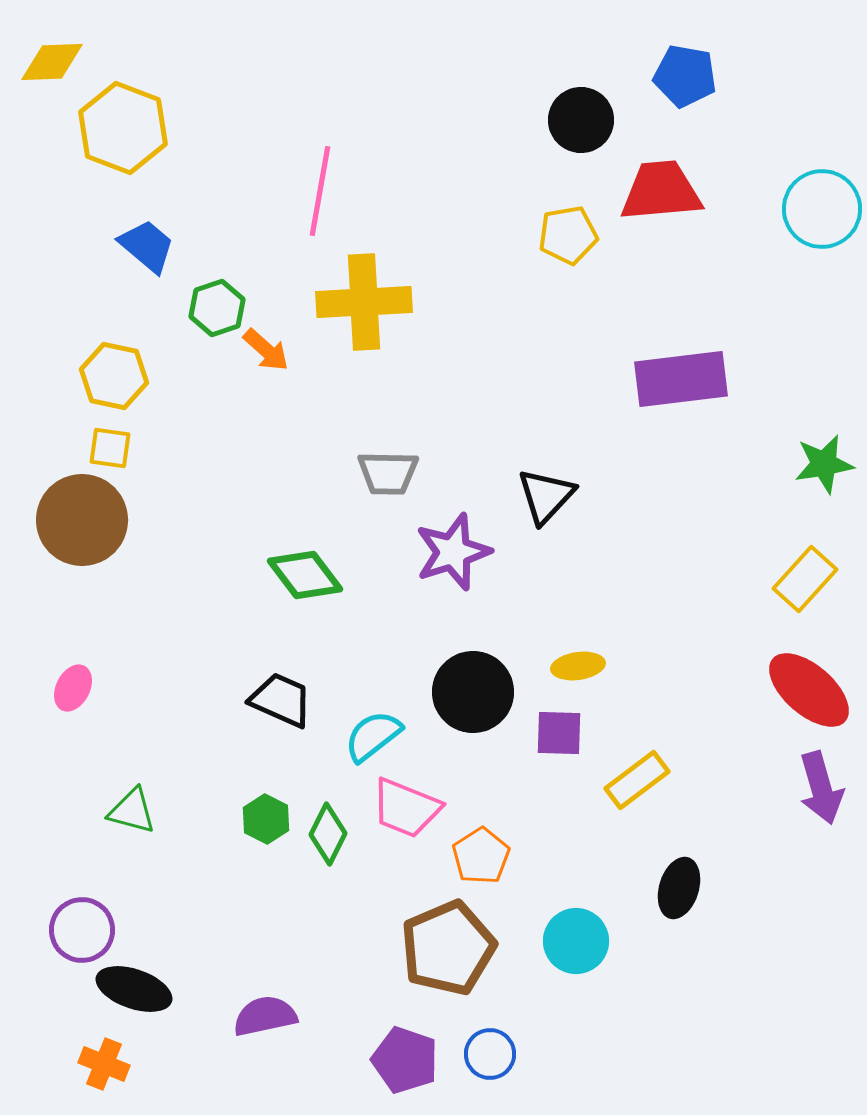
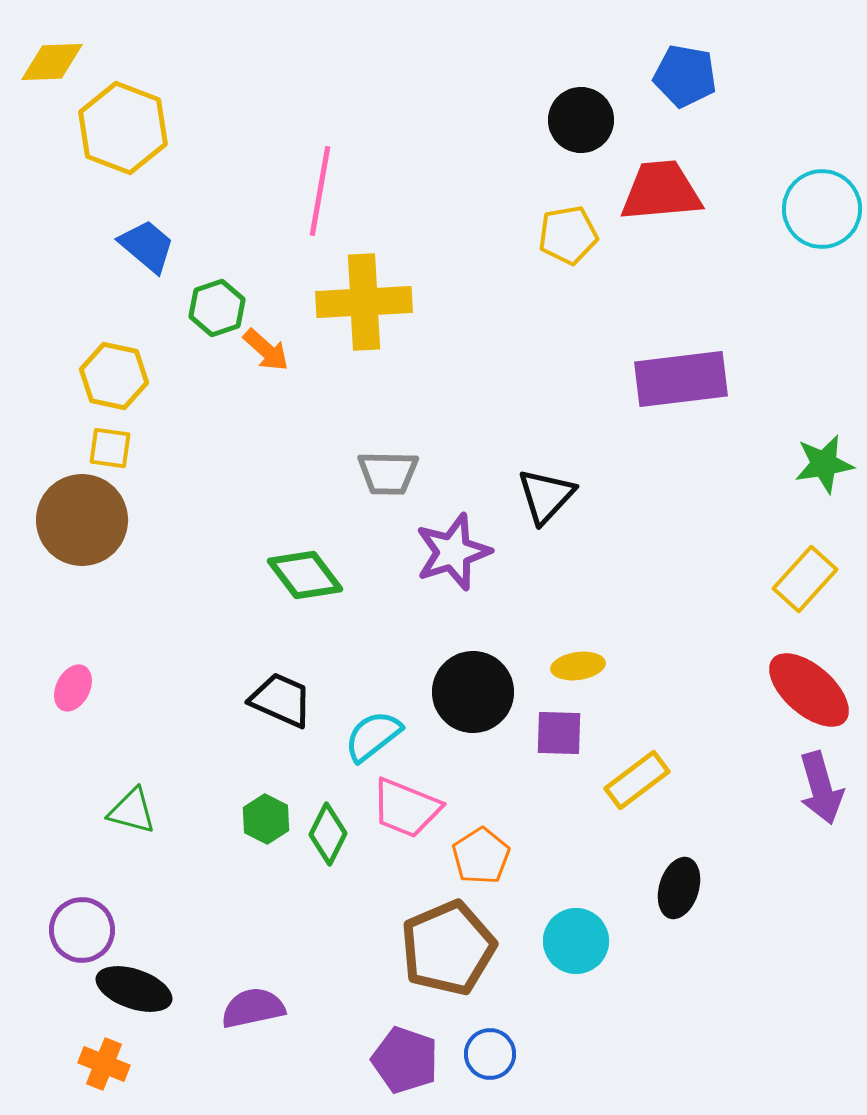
purple semicircle at (265, 1016): moved 12 px left, 8 px up
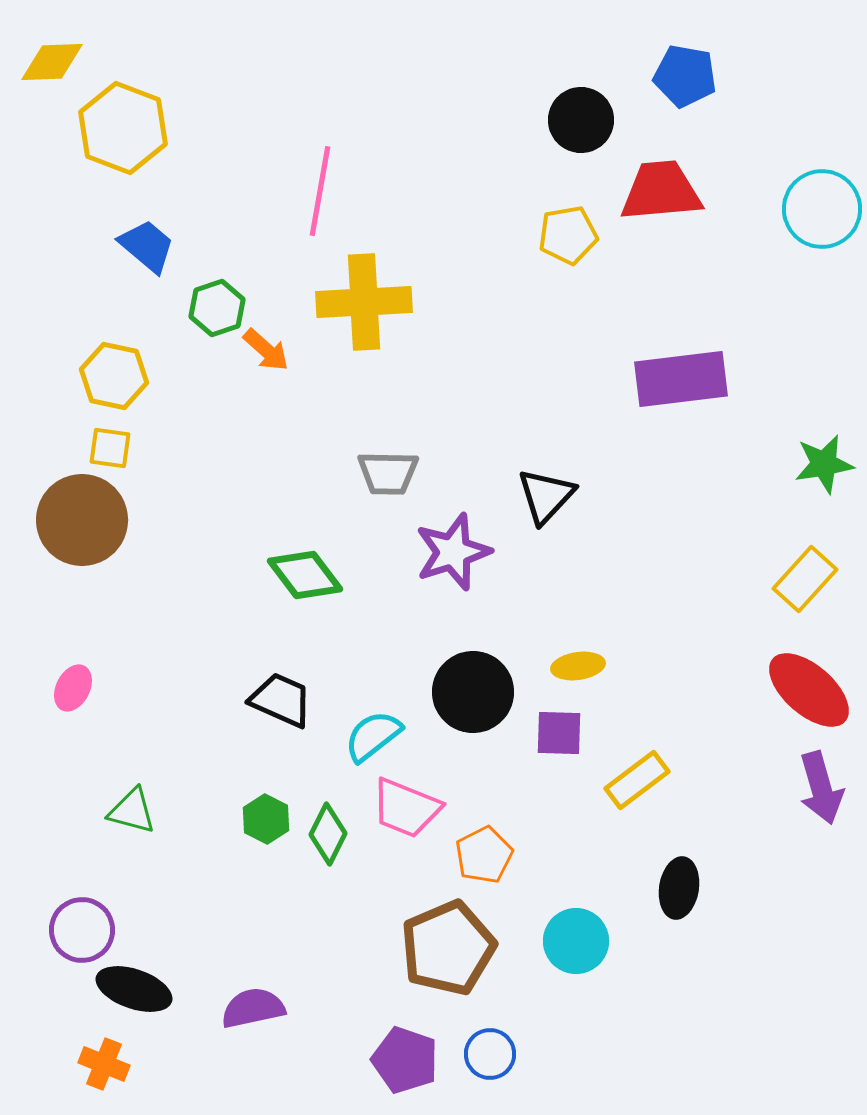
orange pentagon at (481, 856): moved 3 px right, 1 px up; rotated 6 degrees clockwise
black ellipse at (679, 888): rotated 8 degrees counterclockwise
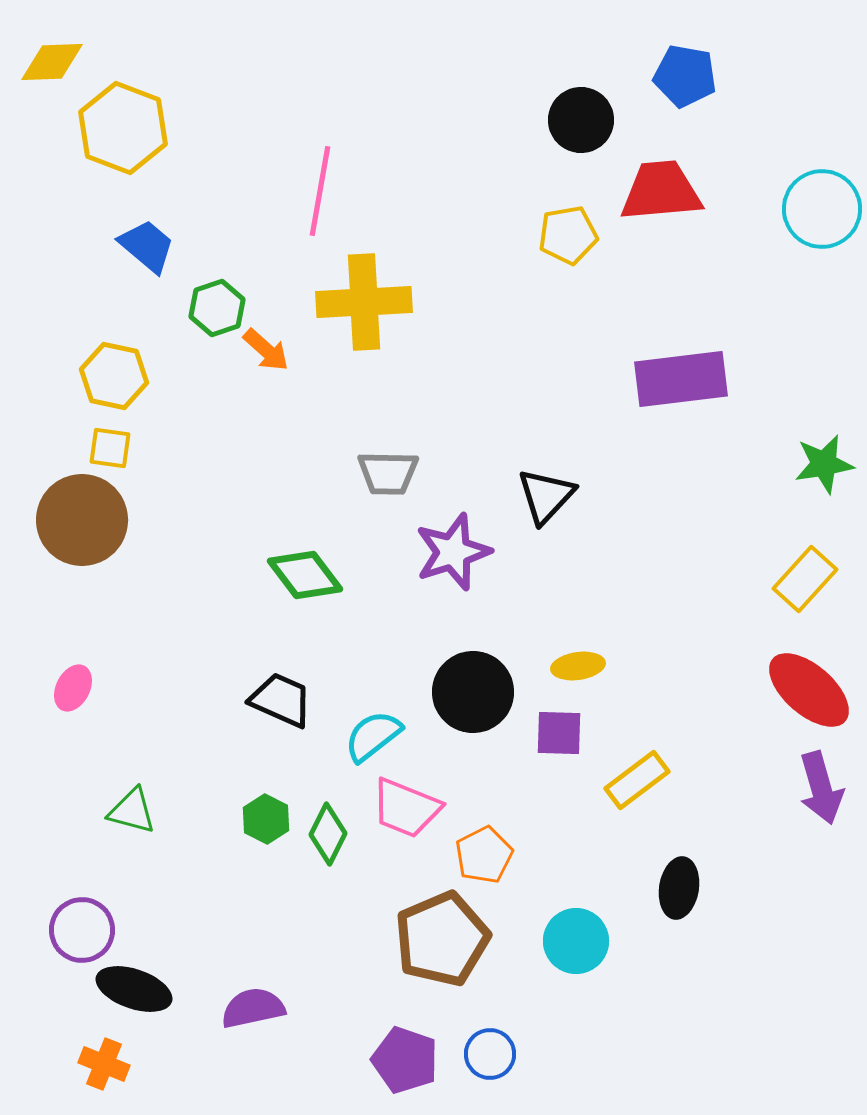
brown pentagon at (448, 948): moved 6 px left, 9 px up
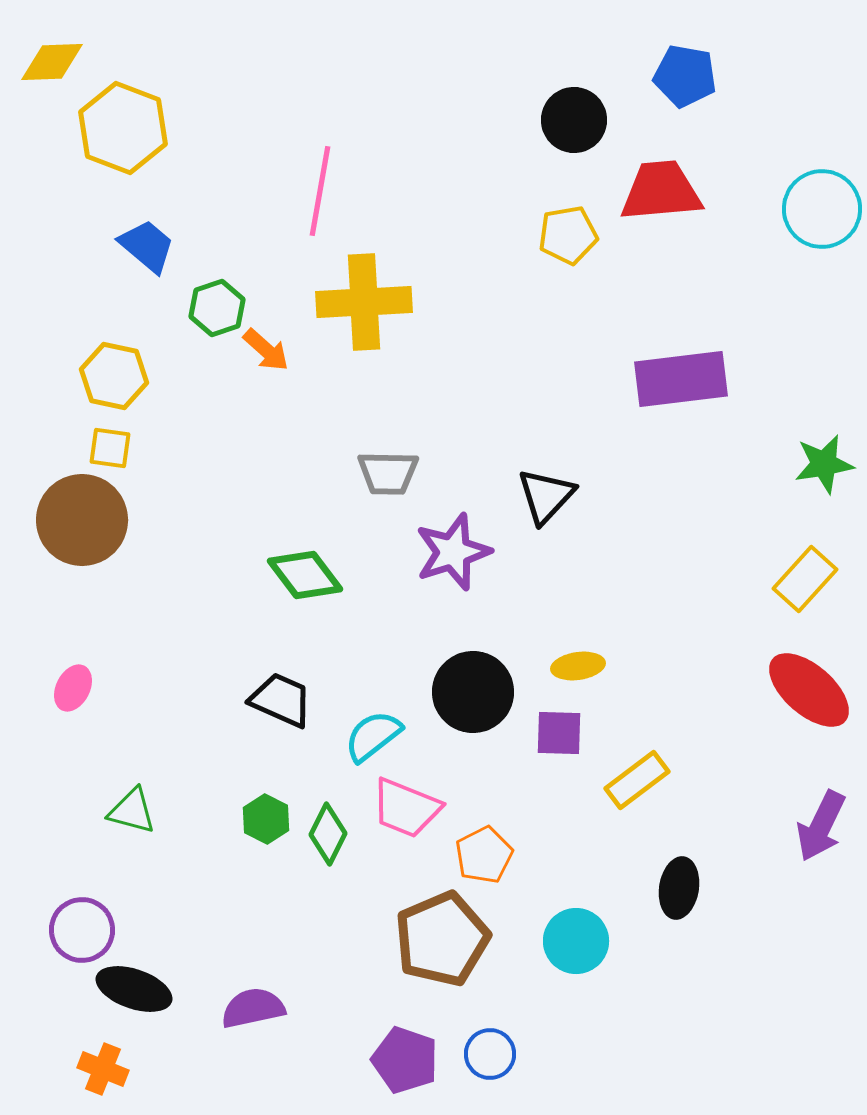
black circle at (581, 120): moved 7 px left
purple arrow at (821, 788): moved 38 px down; rotated 42 degrees clockwise
orange cross at (104, 1064): moved 1 px left, 5 px down
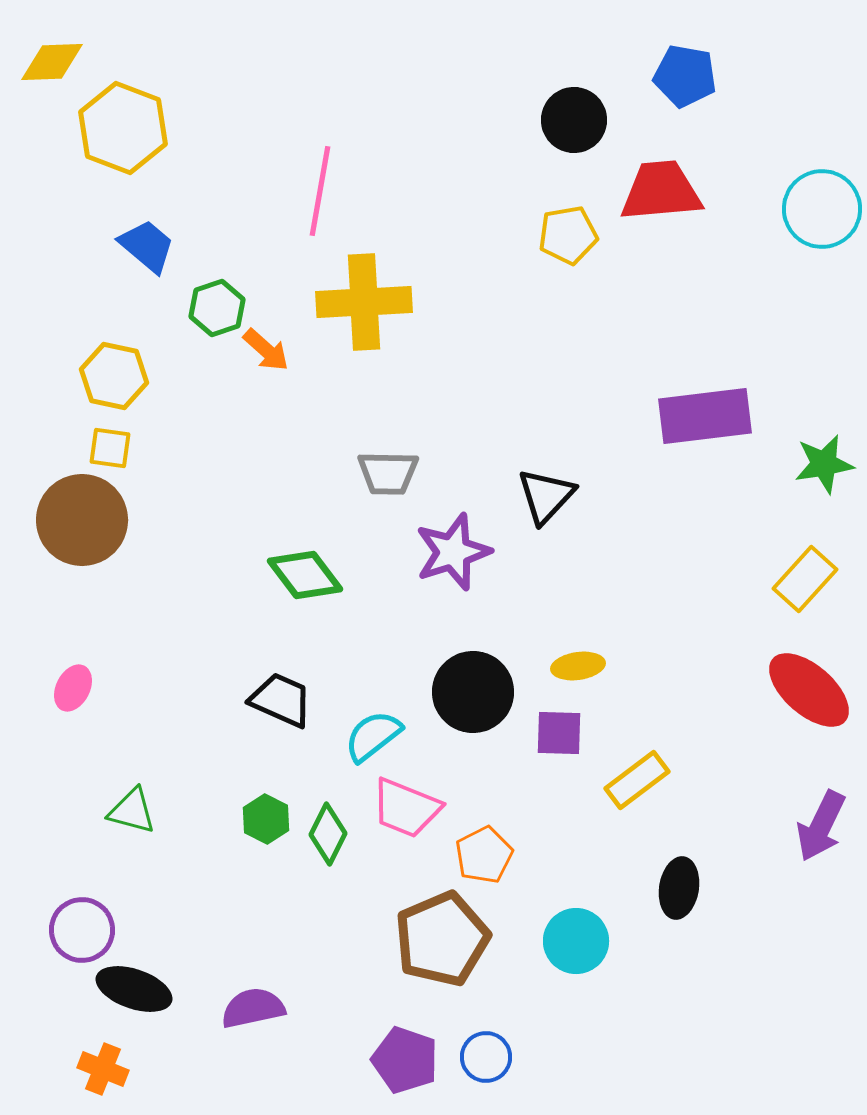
purple rectangle at (681, 379): moved 24 px right, 37 px down
blue circle at (490, 1054): moved 4 px left, 3 px down
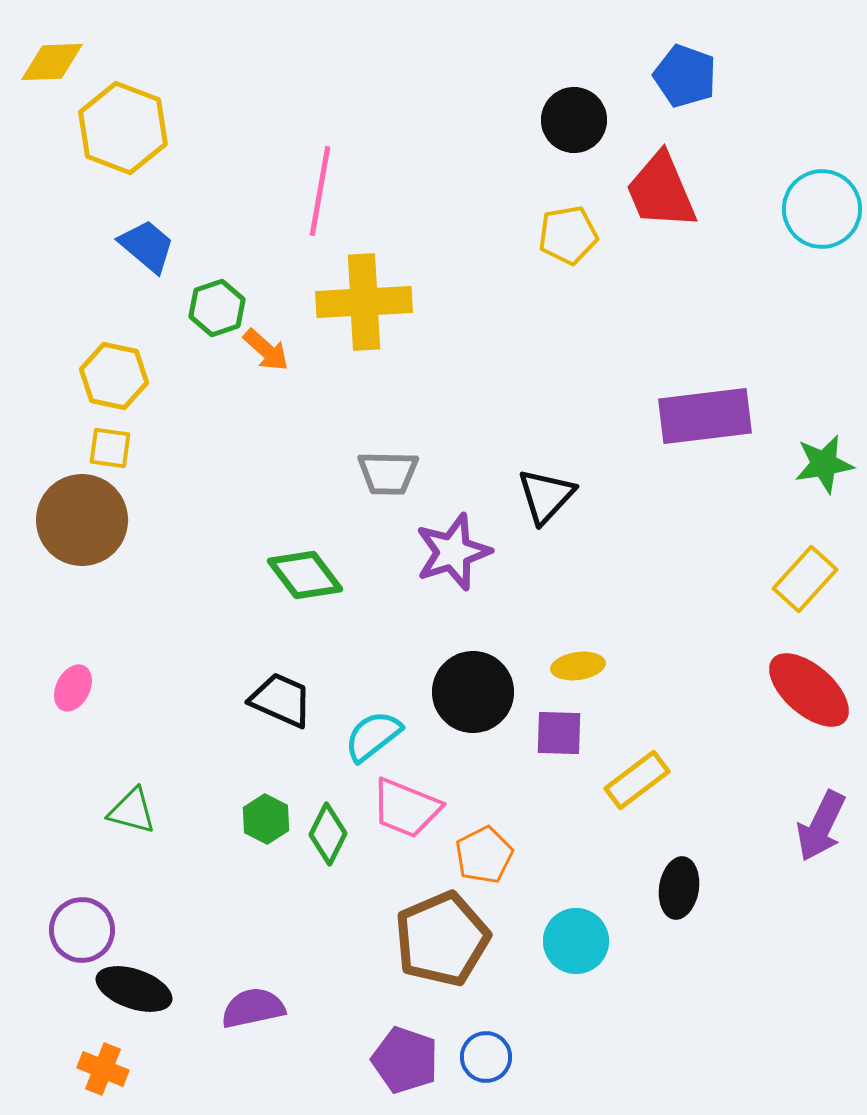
blue pentagon at (685, 76): rotated 10 degrees clockwise
red trapezoid at (661, 191): rotated 108 degrees counterclockwise
